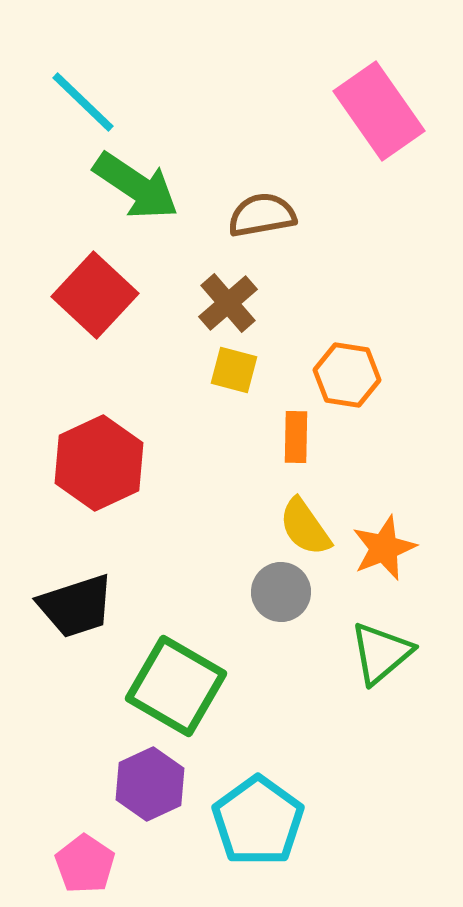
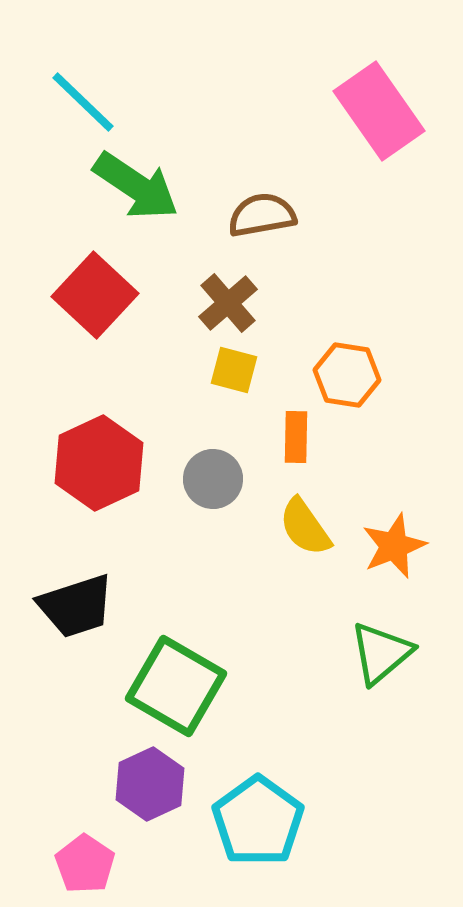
orange star: moved 10 px right, 2 px up
gray circle: moved 68 px left, 113 px up
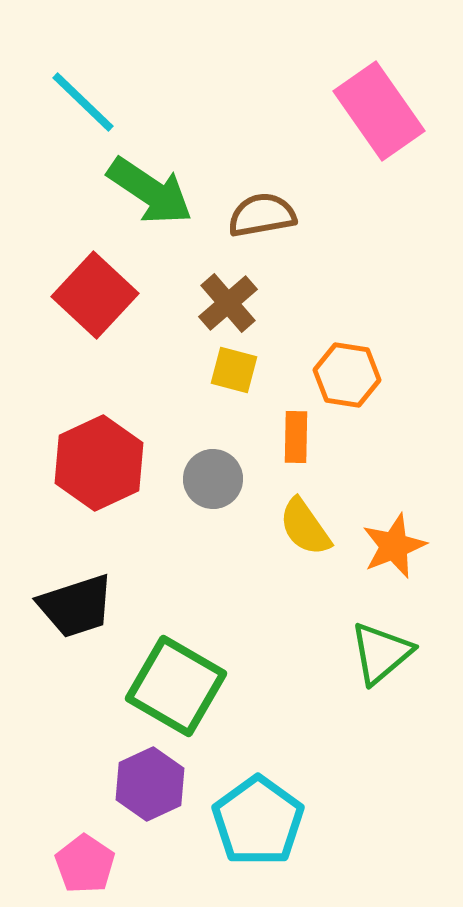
green arrow: moved 14 px right, 5 px down
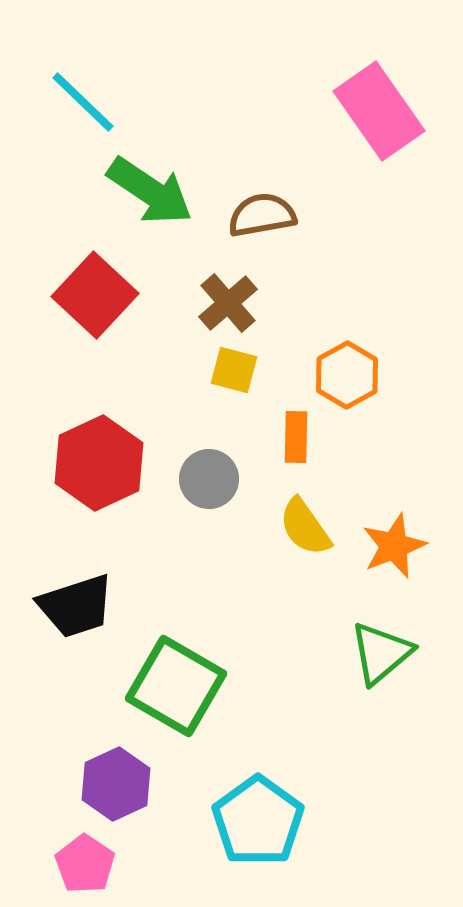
orange hexagon: rotated 22 degrees clockwise
gray circle: moved 4 px left
purple hexagon: moved 34 px left
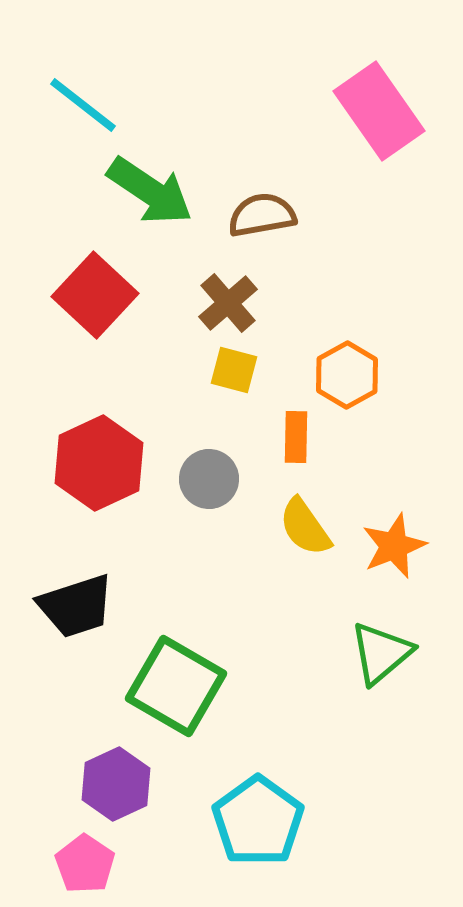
cyan line: moved 3 px down; rotated 6 degrees counterclockwise
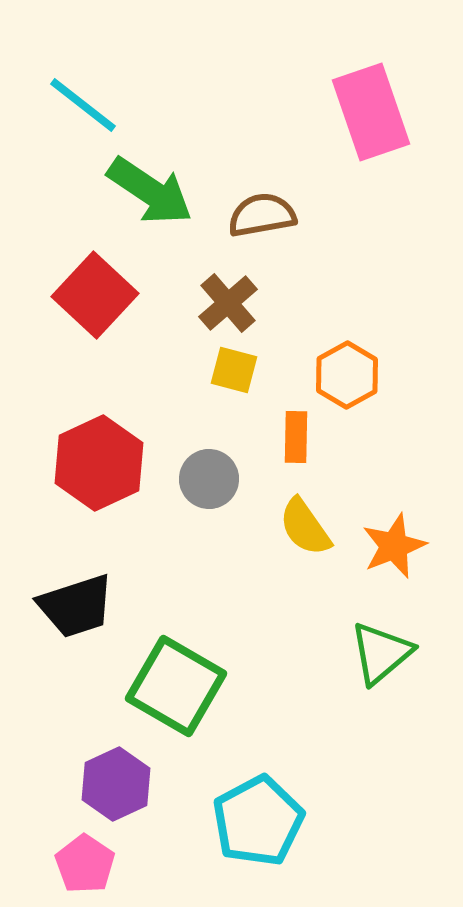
pink rectangle: moved 8 px left, 1 px down; rotated 16 degrees clockwise
cyan pentagon: rotated 8 degrees clockwise
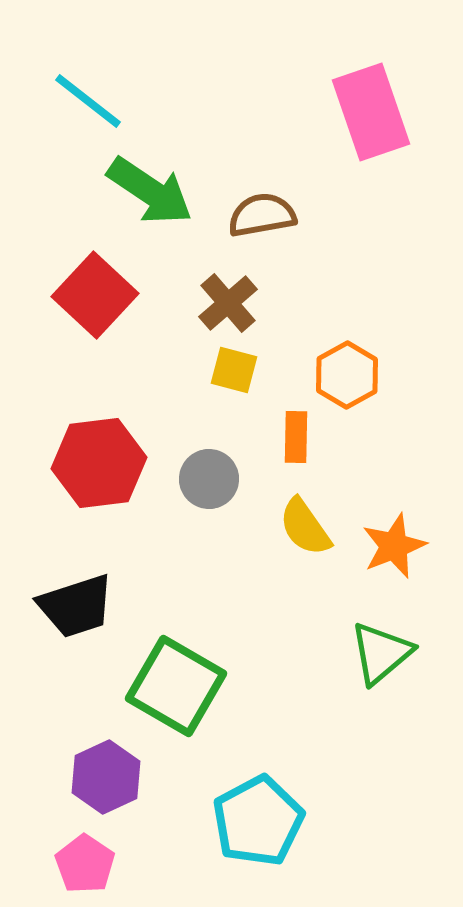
cyan line: moved 5 px right, 4 px up
red hexagon: rotated 18 degrees clockwise
purple hexagon: moved 10 px left, 7 px up
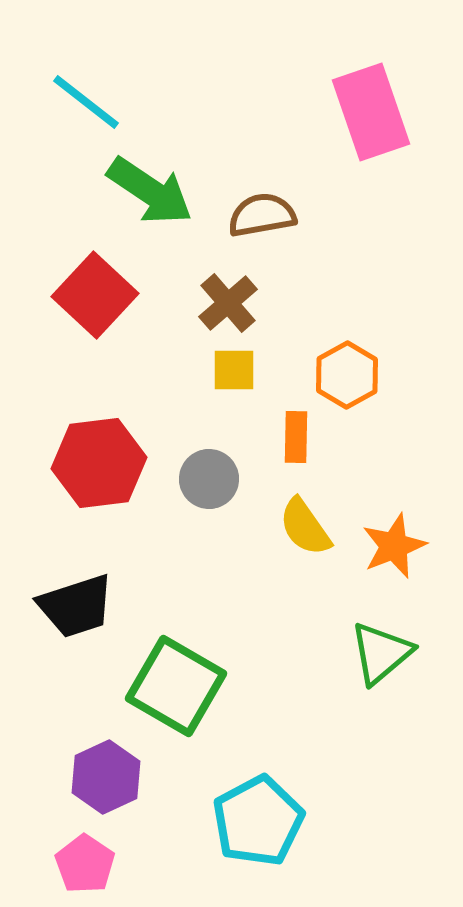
cyan line: moved 2 px left, 1 px down
yellow square: rotated 15 degrees counterclockwise
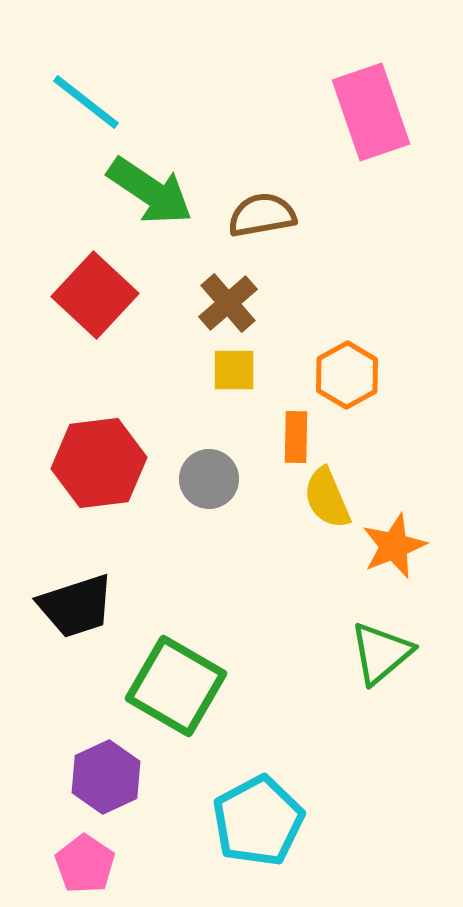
yellow semicircle: moved 22 px right, 29 px up; rotated 12 degrees clockwise
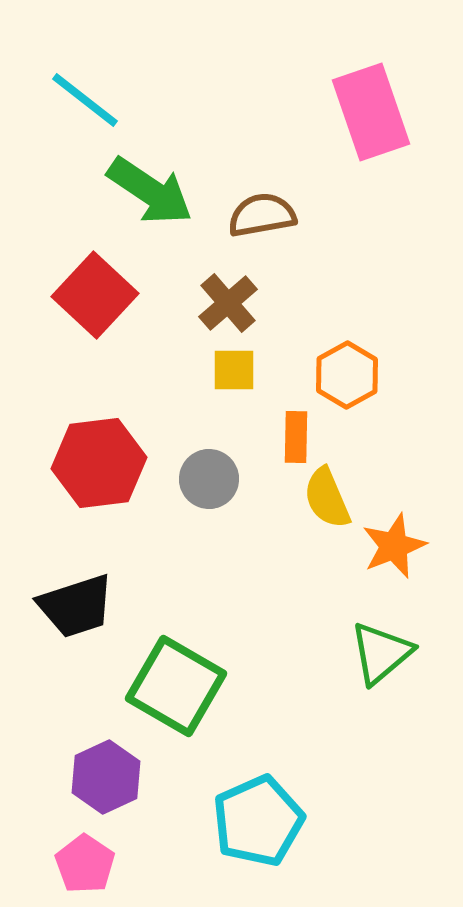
cyan line: moved 1 px left, 2 px up
cyan pentagon: rotated 4 degrees clockwise
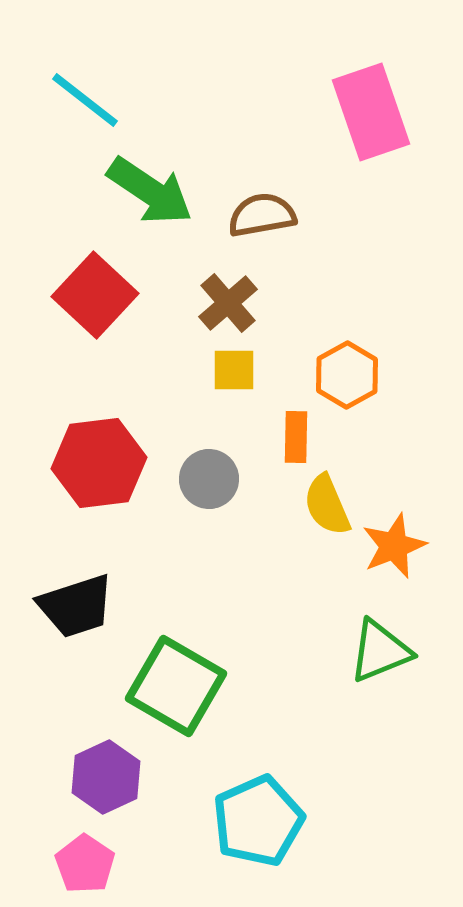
yellow semicircle: moved 7 px down
green triangle: moved 1 px left, 2 px up; rotated 18 degrees clockwise
